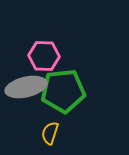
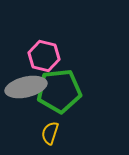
pink hexagon: rotated 12 degrees clockwise
green pentagon: moved 4 px left
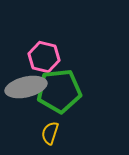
pink hexagon: moved 1 px down
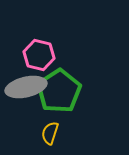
pink hexagon: moved 5 px left, 2 px up
green pentagon: rotated 27 degrees counterclockwise
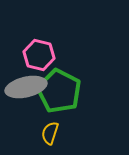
green pentagon: rotated 12 degrees counterclockwise
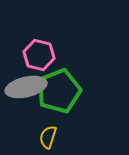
green pentagon: rotated 24 degrees clockwise
yellow semicircle: moved 2 px left, 4 px down
